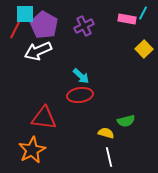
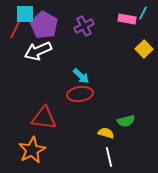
red ellipse: moved 1 px up
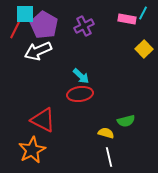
red triangle: moved 1 px left, 2 px down; rotated 20 degrees clockwise
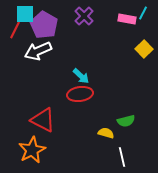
purple cross: moved 10 px up; rotated 18 degrees counterclockwise
white line: moved 13 px right
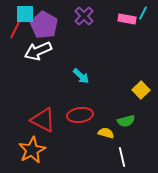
yellow square: moved 3 px left, 41 px down
red ellipse: moved 21 px down
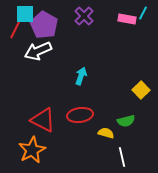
cyan arrow: rotated 114 degrees counterclockwise
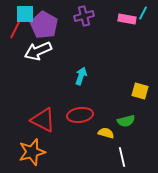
purple cross: rotated 30 degrees clockwise
yellow square: moved 1 px left, 1 px down; rotated 30 degrees counterclockwise
orange star: moved 2 px down; rotated 12 degrees clockwise
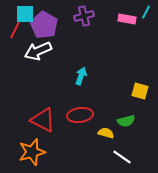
cyan line: moved 3 px right, 1 px up
white line: rotated 42 degrees counterclockwise
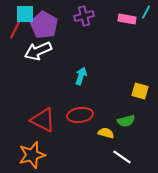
orange star: moved 3 px down
